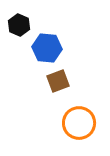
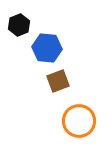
black hexagon: rotated 15 degrees clockwise
orange circle: moved 2 px up
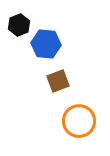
blue hexagon: moved 1 px left, 4 px up
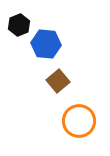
brown square: rotated 20 degrees counterclockwise
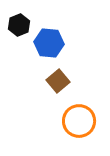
blue hexagon: moved 3 px right, 1 px up
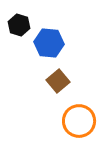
black hexagon: rotated 20 degrees counterclockwise
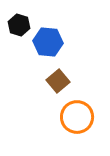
blue hexagon: moved 1 px left, 1 px up
orange circle: moved 2 px left, 4 px up
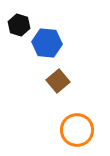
blue hexagon: moved 1 px left, 1 px down
orange circle: moved 13 px down
